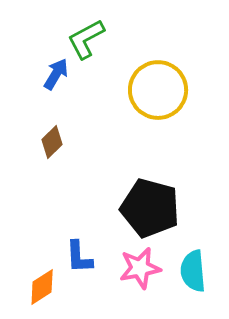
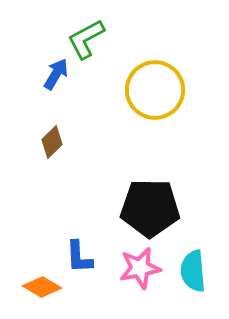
yellow circle: moved 3 px left
black pentagon: rotated 14 degrees counterclockwise
orange diamond: rotated 63 degrees clockwise
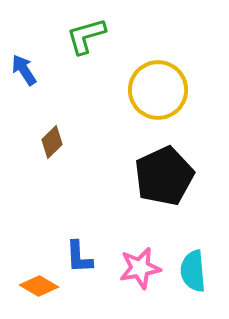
green L-shape: moved 3 px up; rotated 12 degrees clockwise
blue arrow: moved 32 px left, 4 px up; rotated 64 degrees counterclockwise
yellow circle: moved 3 px right
black pentagon: moved 14 px right, 32 px up; rotated 26 degrees counterclockwise
orange diamond: moved 3 px left, 1 px up
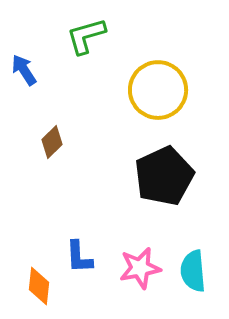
orange diamond: rotated 66 degrees clockwise
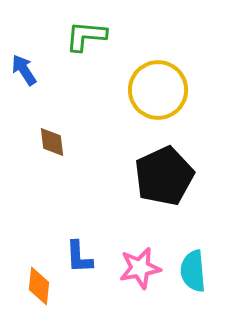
green L-shape: rotated 21 degrees clockwise
brown diamond: rotated 52 degrees counterclockwise
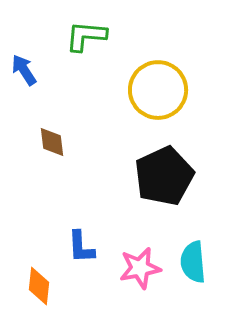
blue L-shape: moved 2 px right, 10 px up
cyan semicircle: moved 9 px up
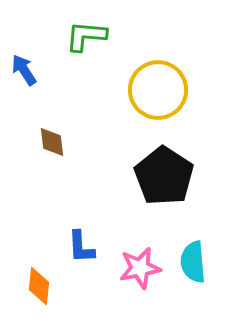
black pentagon: rotated 14 degrees counterclockwise
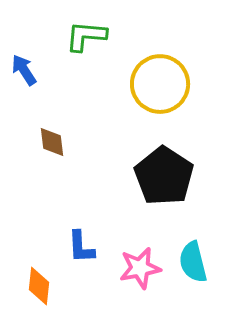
yellow circle: moved 2 px right, 6 px up
cyan semicircle: rotated 9 degrees counterclockwise
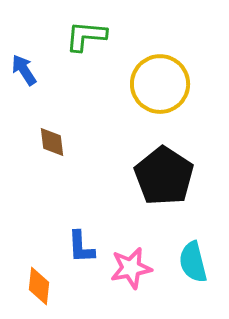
pink star: moved 9 px left
